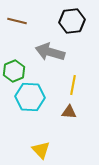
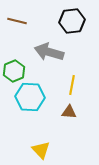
gray arrow: moved 1 px left
yellow line: moved 1 px left
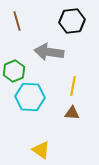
brown line: rotated 60 degrees clockwise
gray arrow: rotated 8 degrees counterclockwise
yellow line: moved 1 px right, 1 px down
brown triangle: moved 3 px right, 1 px down
yellow triangle: rotated 12 degrees counterclockwise
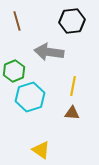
cyan hexagon: rotated 20 degrees counterclockwise
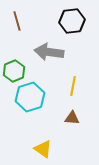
brown triangle: moved 5 px down
yellow triangle: moved 2 px right, 1 px up
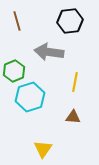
black hexagon: moved 2 px left
yellow line: moved 2 px right, 4 px up
brown triangle: moved 1 px right, 1 px up
yellow triangle: rotated 30 degrees clockwise
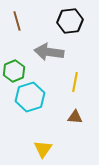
brown triangle: moved 2 px right
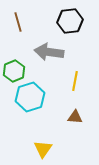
brown line: moved 1 px right, 1 px down
yellow line: moved 1 px up
